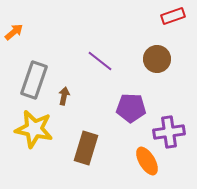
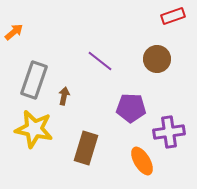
orange ellipse: moved 5 px left
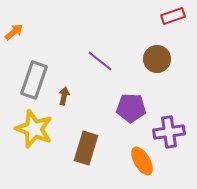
yellow star: rotated 9 degrees clockwise
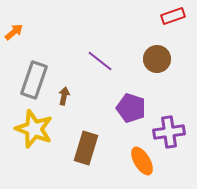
purple pentagon: rotated 16 degrees clockwise
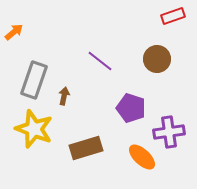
brown rectangle: rotated 56 degrees clockwise
orange ellipse: moved 4 px up; rotated 16 degrees counterclockwise
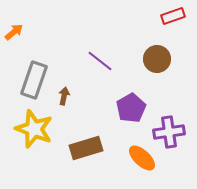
purple pentagon: rotated 24 degrees clockwise
orange ellipse: moved 1 px down
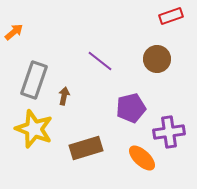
red rectangle: moved 2 px left
purple pentagon: rotated 16 degrees clockwise
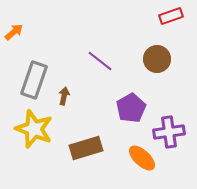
purple pentagon: rotated 16 degrees counterclockwise
